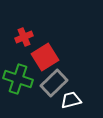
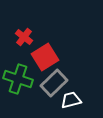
red cross: rotated 30 degrees counterclockwise
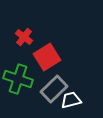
red square: moved 2 px right
gray rectangle: moved 6 px down
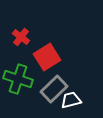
red cross: moved 3 px left
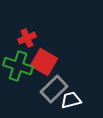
red cross: moved 6 px right, 1 px down; rotated 30 degrees clockwise
red square: moved 3 px left, 5 px down; rotated 28 degrees counterclockwise
green cross: moved 13 px up
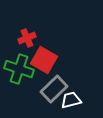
red square: moved 2 px up
green cross: moved 1 px right, 3 px down
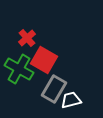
red cross: rotated 18 degrees counterclockwise
green cross: rotated 12 degrees clockwise
gray rectangle: rotated 16 degrees counterclockwise
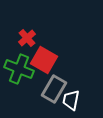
green cross: rotated 8 degrees counterclockwise
white trapezoid: rotated 65 degrees counterclockwise
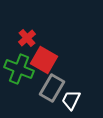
gray rectangle: moved 2 px left, 1 px up
white trapezoid: rotated 15 degrees clockwise
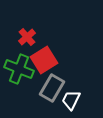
red cross: moved 1 px up
red square: rotated 28 degrees clockwise
